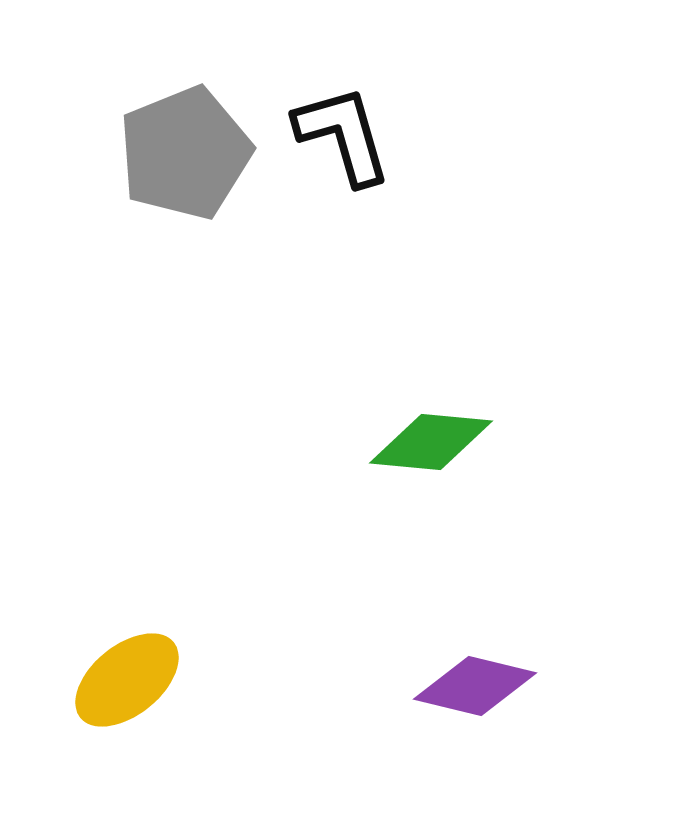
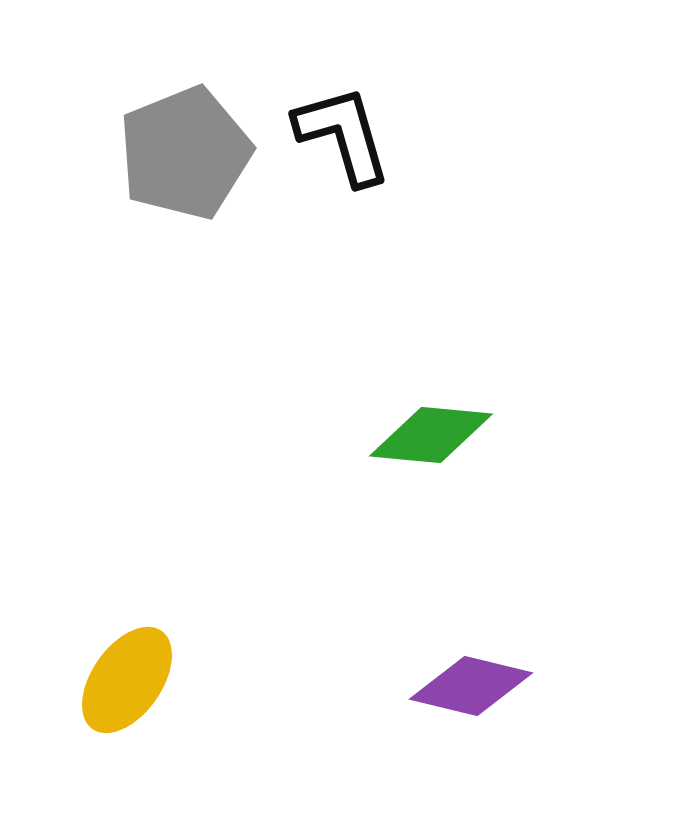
green diamond: moved 7 px up
yellow ellipse: rotated 16 degrees counterclockwise
purple diamond: moved 4 px left
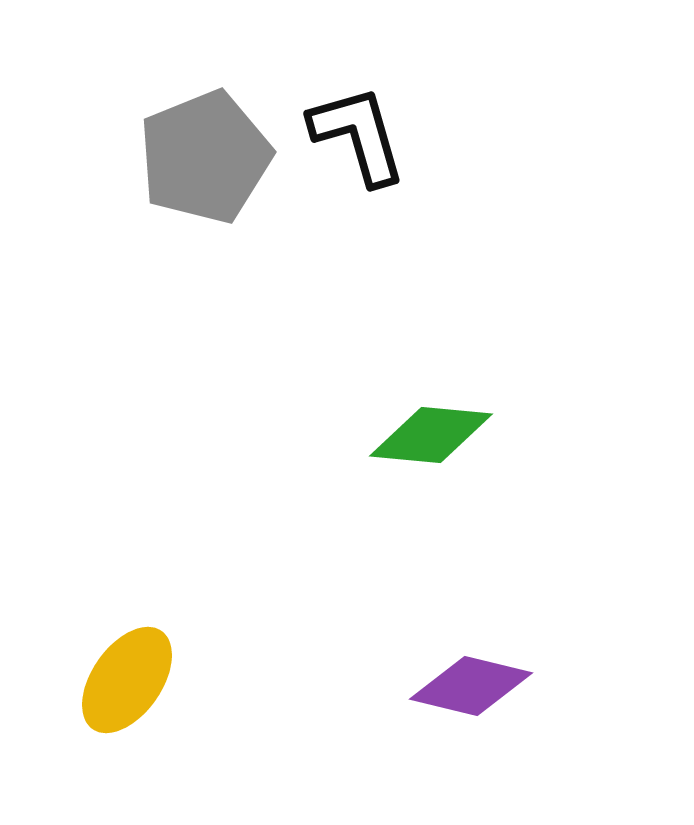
black L-shape: moved 15 px right
gray pentagon: moved 20 px right, 4 px down
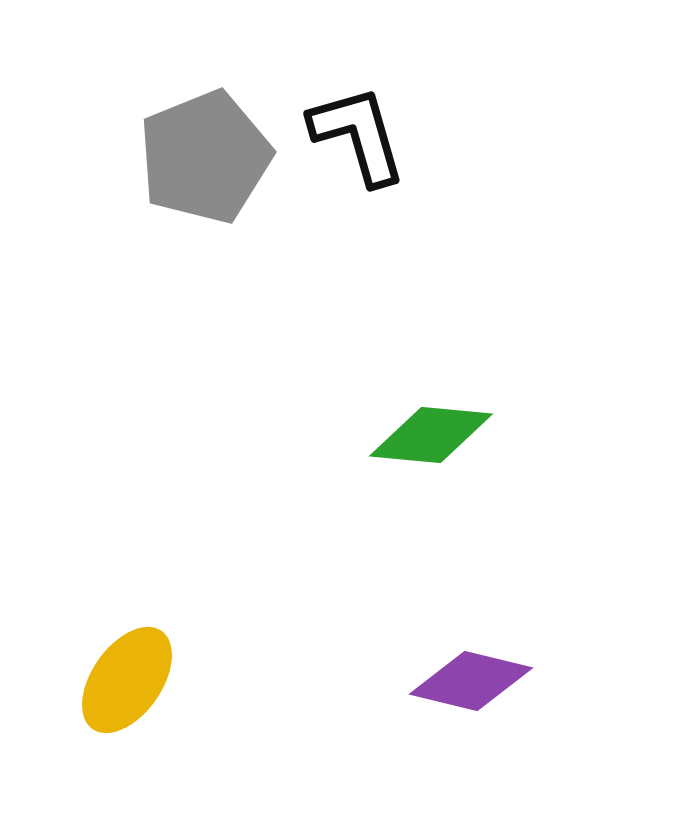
purple diamond: moved 5 px up
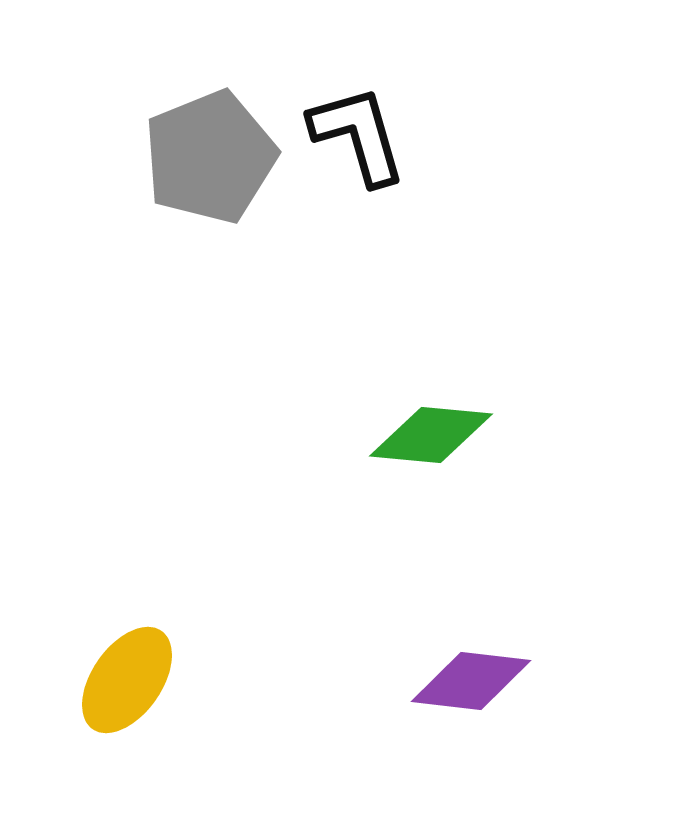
gray pentagon: moved 5 px right
purple diamond: rotated 7 degrees counterclockwise
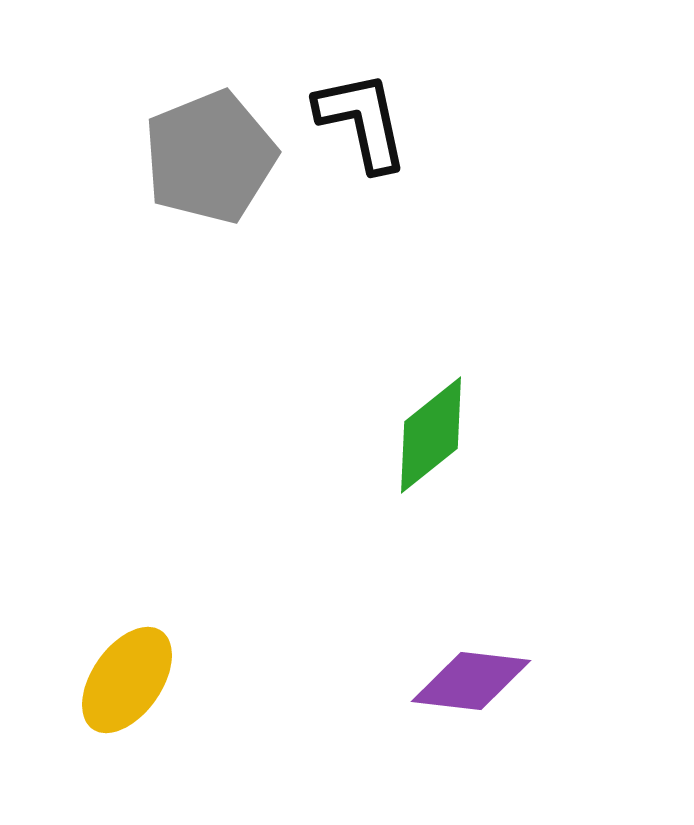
black L-shape: moved 4 px right, 14 px up; rotated 4 degrees clockwise
green diamond: rotated 44 degrees counterclockwise
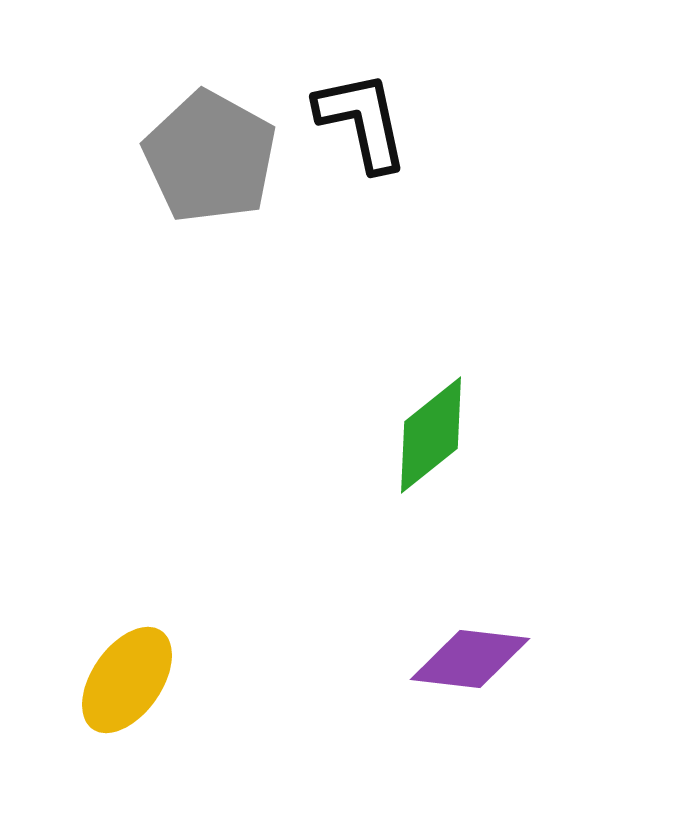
gray pentagon: rotated 21 degrees counterclockwise
purple diamond: moved 1 px left, 22 px up
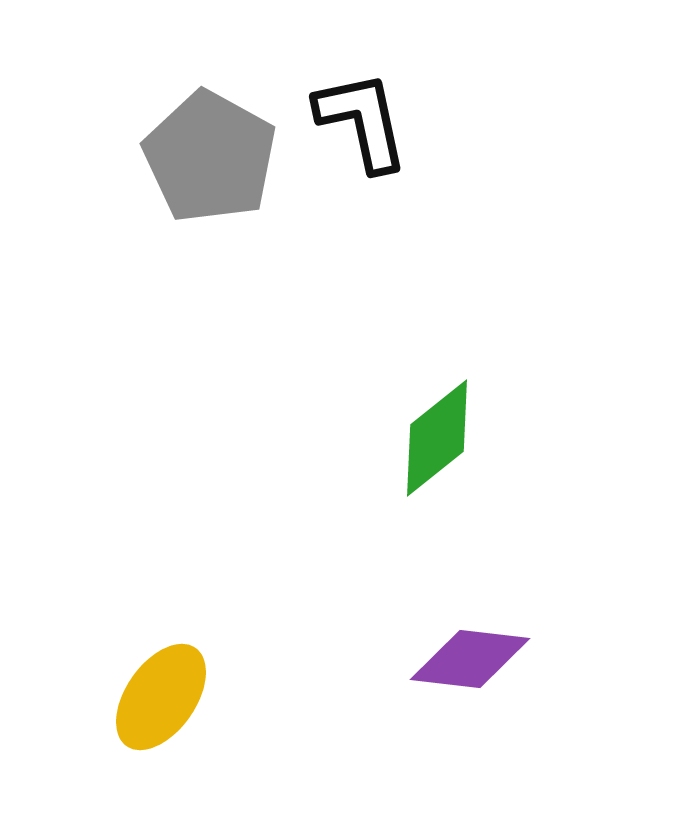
green diamond: moved 6 px right, 3 px down
yellow ellipse: moved 34 px right, 17 px down
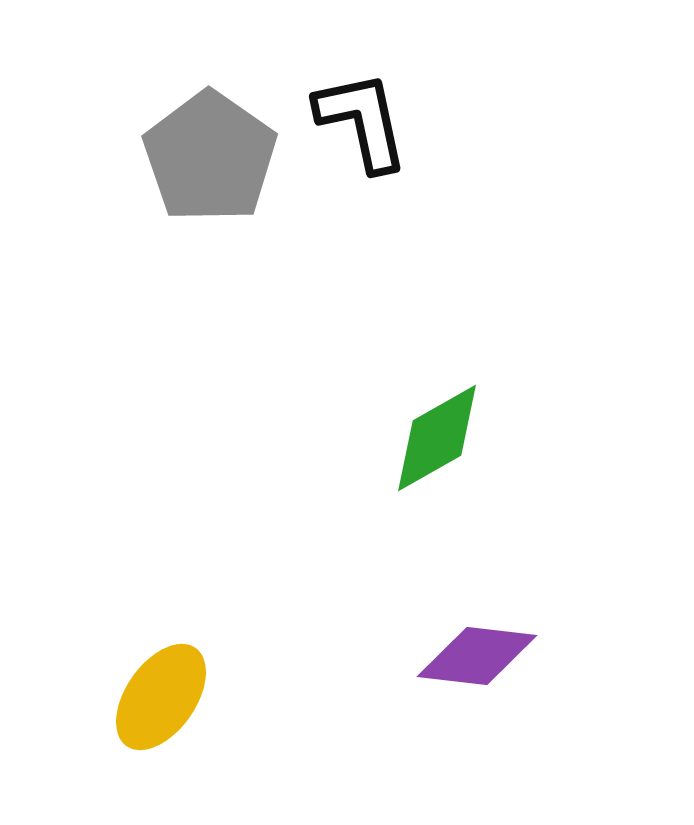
gray pentagon: rotated 6 degrees clockwise
green diamond: rotated 9 degrees clockwise
purple diamond: moved 7 px right, 3 px up
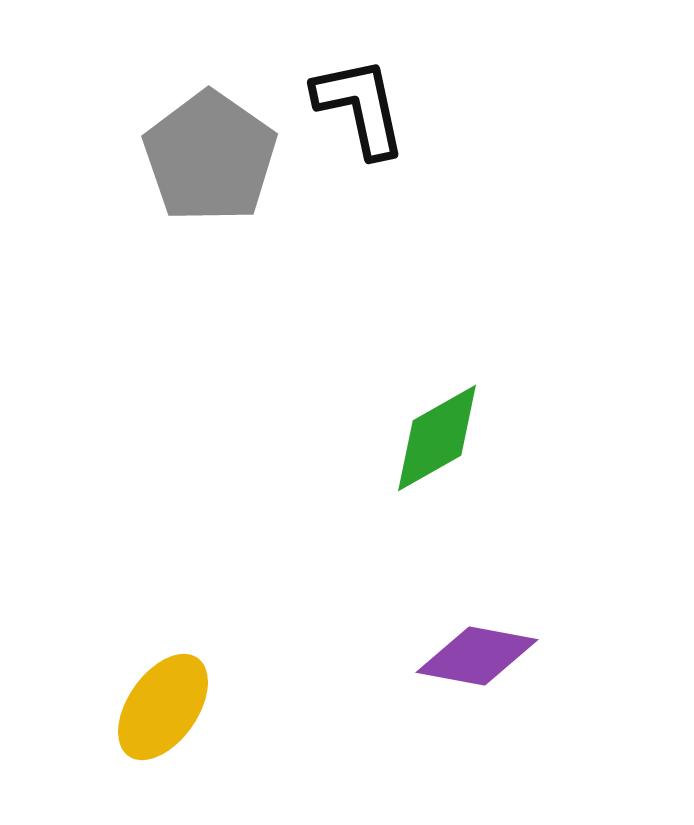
black L-shape: moved 2 px left, 14 px up
purple diamond: rotated 4 degrees clockwise
yellow ellipse: moved 2 px right, 10 px down
